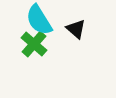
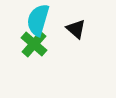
cyan semicircle: moved 1 px left; rotated 48 degrees clockwise
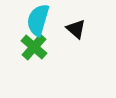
green cross: moved 3 px down
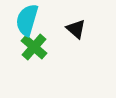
cyan semicircle: moved 11 px left
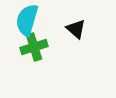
green cross: rotated 32 degrees clockwise
